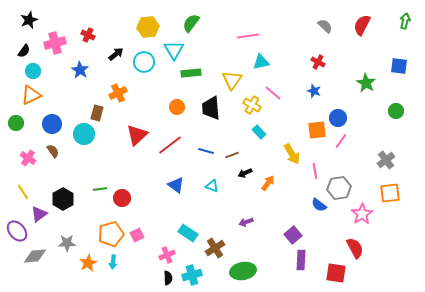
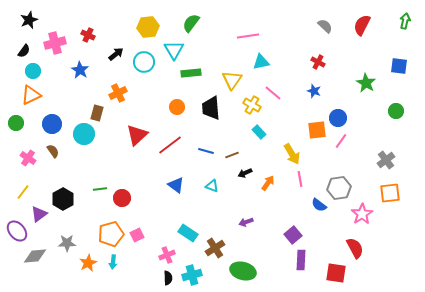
pink line at (315, 171): moved 15 px left, 8 px down
yellow line at (23, 192): rotated 70 degrees clockwise
green ellipse at (243, 271): rotated 25 degrees clockwise
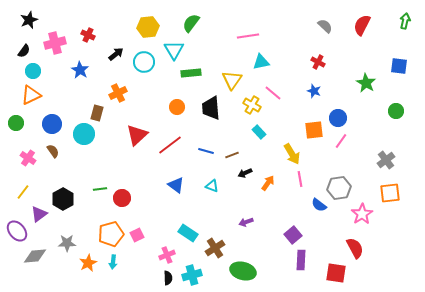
orange square at (317, 130): moved 3 px left
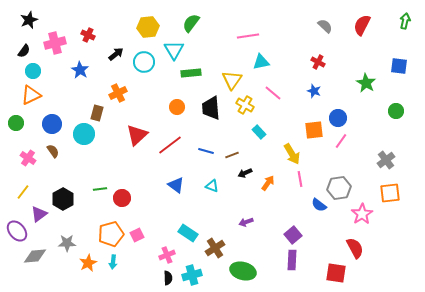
yellow cross at (252, 105): moved 7 px left
purple rectangle at (301, 260): moved 9 px left
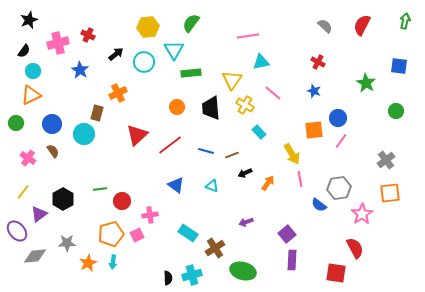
pink cross at (55, 43): moved 3 px right
red circle at (122, 198): moved 3 px down
purple square at (293, 235): moved 6 px left, 1 px up
pink cross at (167, 255): moved 17 px left, 40 px up; rotated 14 degrees clockwise
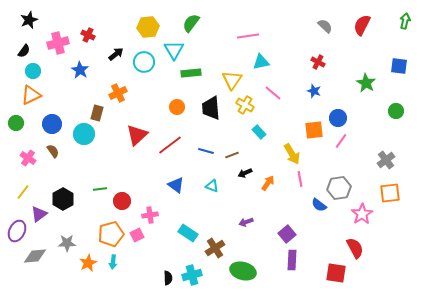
purple ellipse at (17, 231): rotated 65 degrees clockwise
